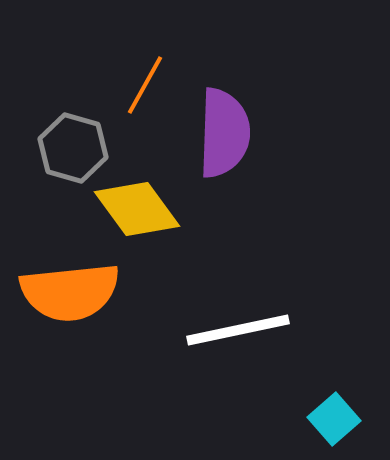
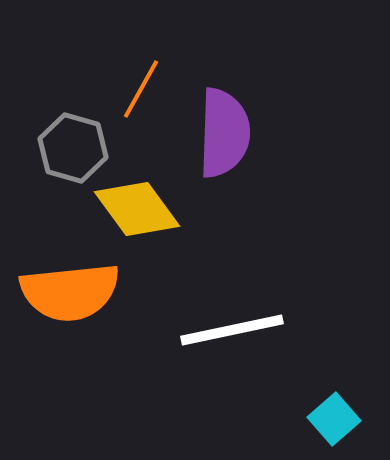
orange line: moved 4 px left, 4 px down
white line: moved 6 px left
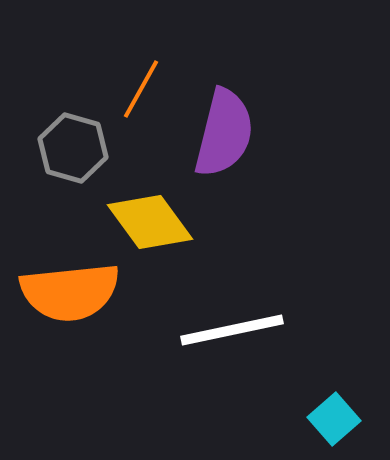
purple semicircle: rotated 12 degrees clockwise
yellow diamond: moved 13 px right, 13 px down
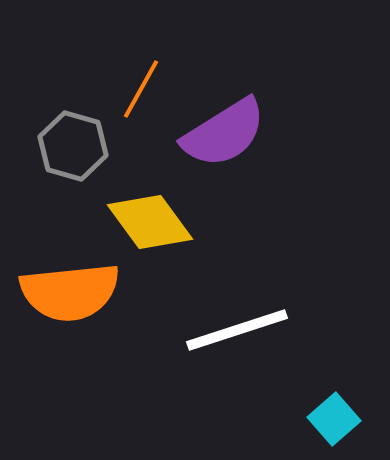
purple semicircle: rotated 44 degrees clockwise
gray hexagon: moved 2 px up
white line: moved 5 px right; rotated 6 degrees counterclockwise
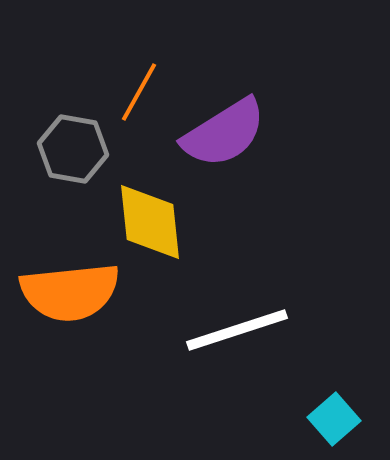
orange line: moved 2 px left, 3 px down
gray hexagon: moved 3 px down; rotated 6 degrees counterclockwise
yellow diamond: rotated 30 degrees clockwise
